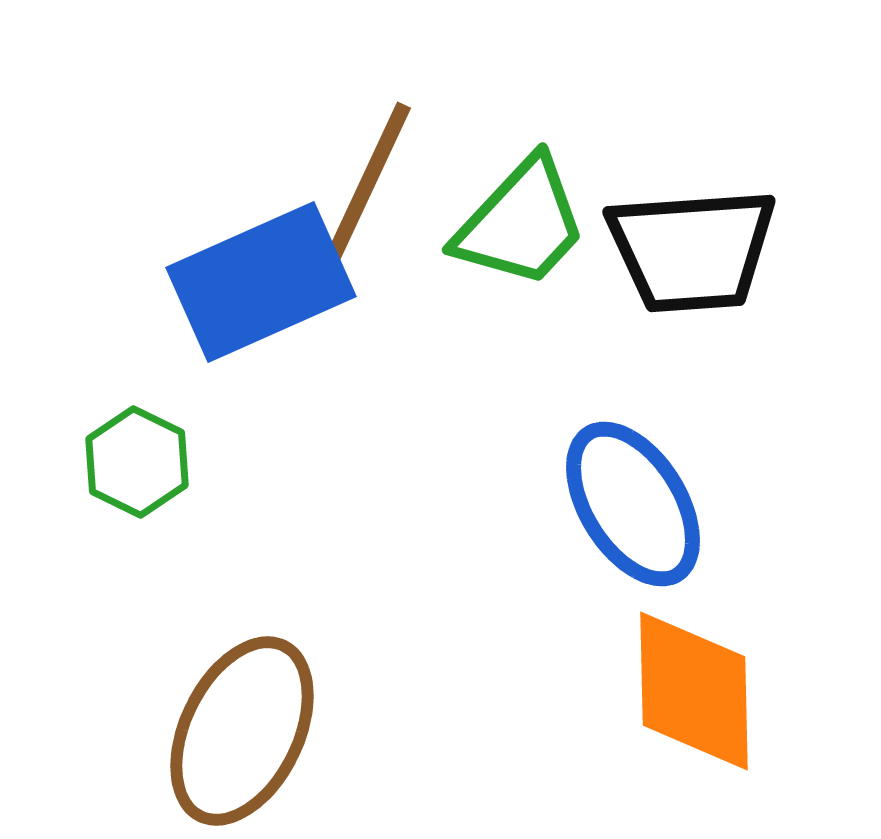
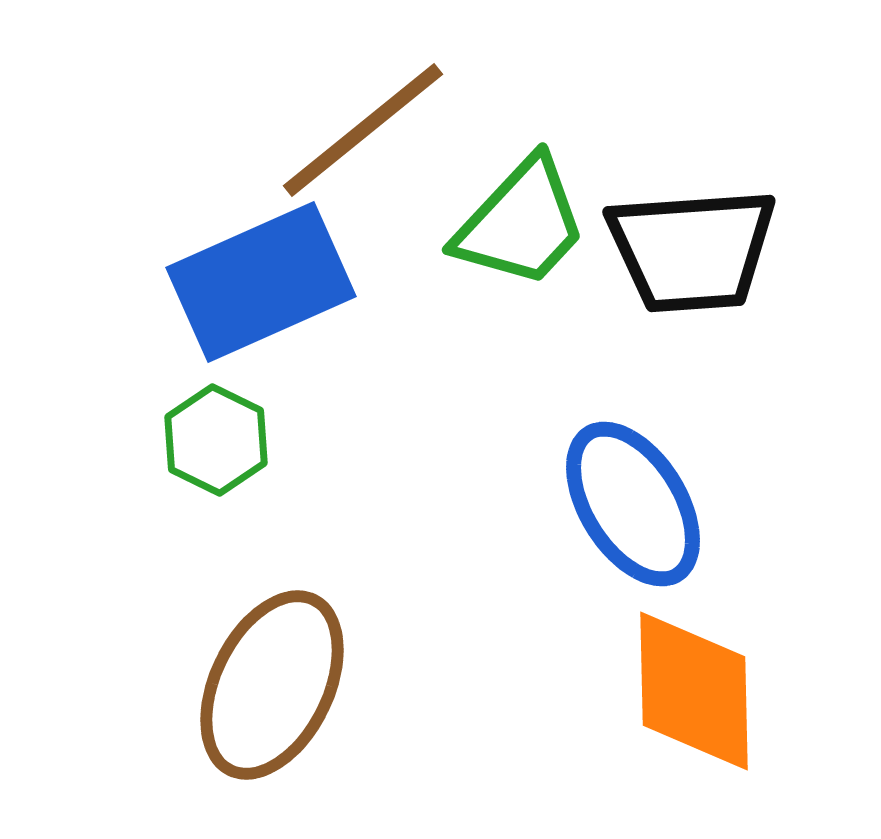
brown line: moved 63 px up; rotated 26 degrees clockwise
green hexagon: moved 79 px right, 22 px up
brown ellipse: moved 30 px right, 46 px up
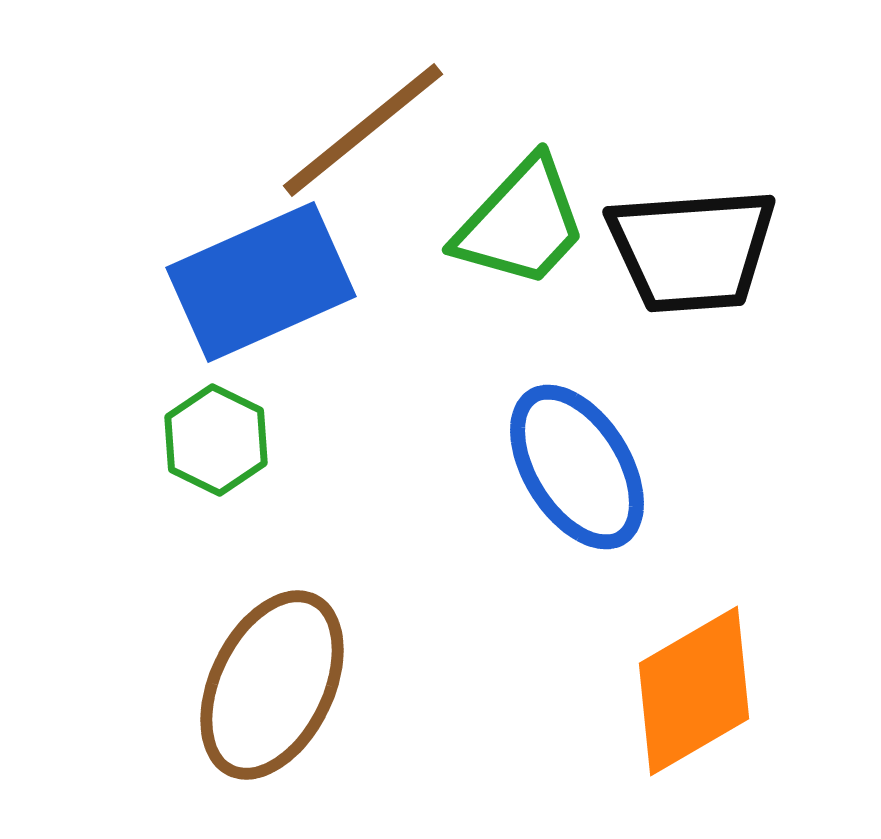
blue ellipse: moved 56 px left, 37 px up
orange diamond: rotated 61 degrees clockwise
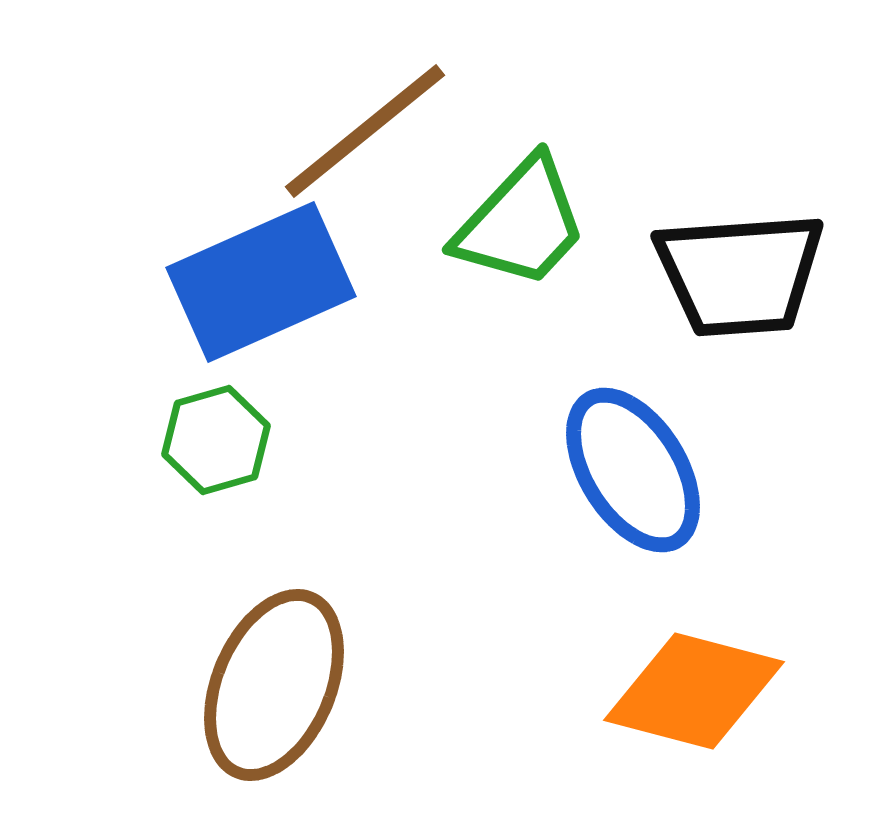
brown line: moved 2 px right, 1 px down
black trapezoid: moved 48 px right, 24 px down
green hexagon: rotated 18 degrees clockwise
blue ellipse: moved 56 px right, 3 px down
brown ellipse: moved 2 px right; rotated 3 degrees counterclockwise
orange diamond: rotated 45 degrees clockwise
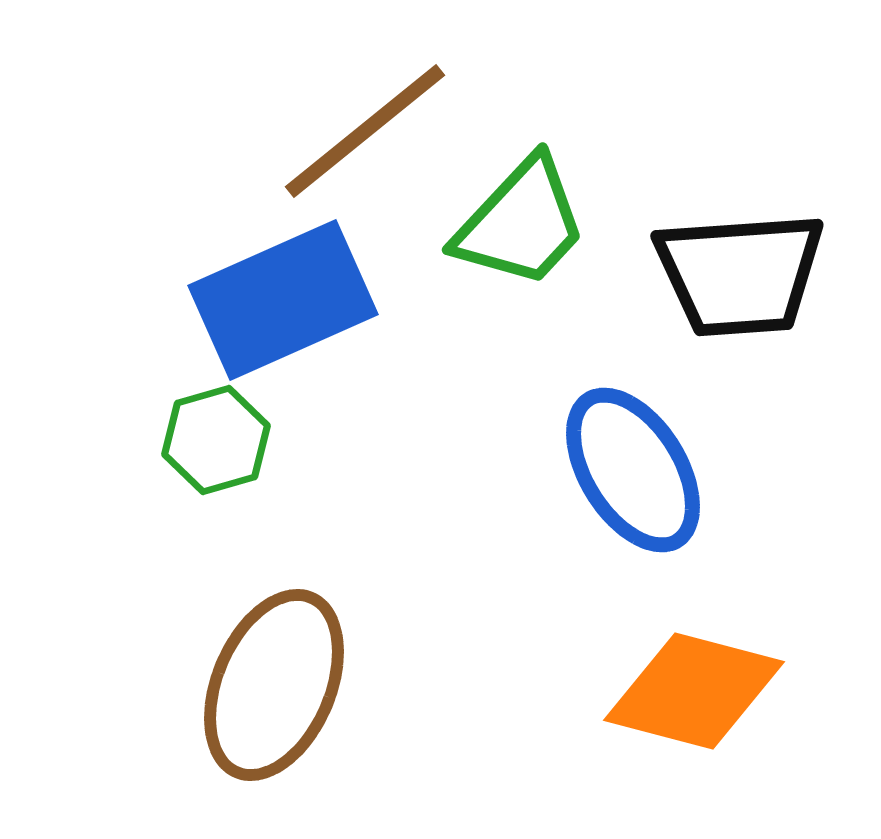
blue rectangle: moved 22 px right, 18 px down
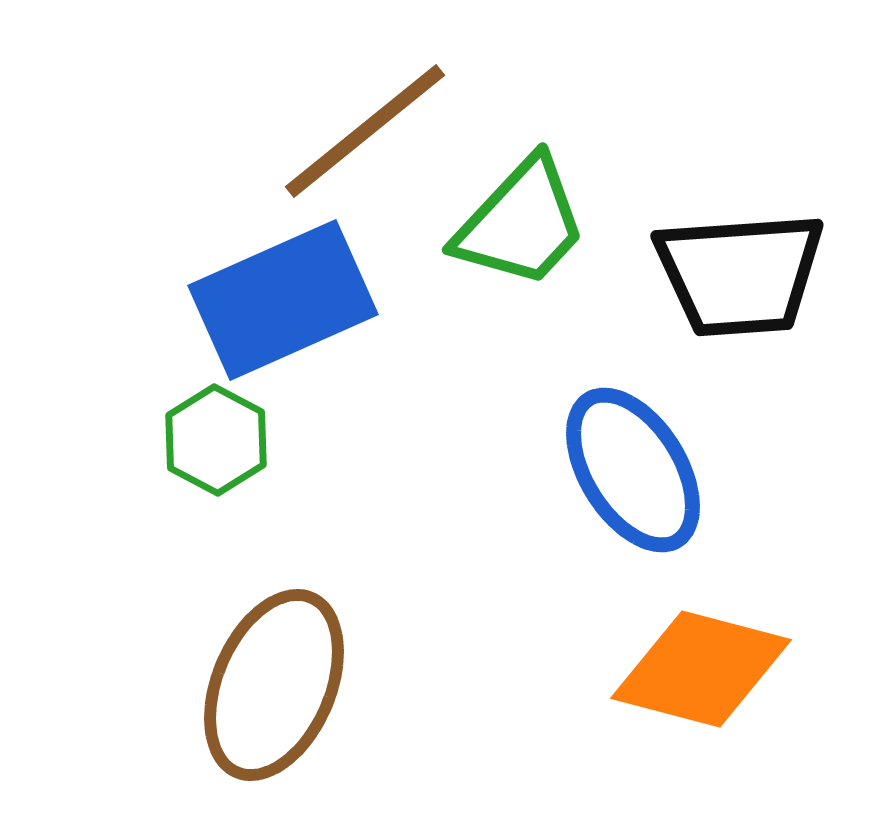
green hexagon: rotated 16 degrees counterclockwise
orange diamond: moved 7 px right, 22 px up
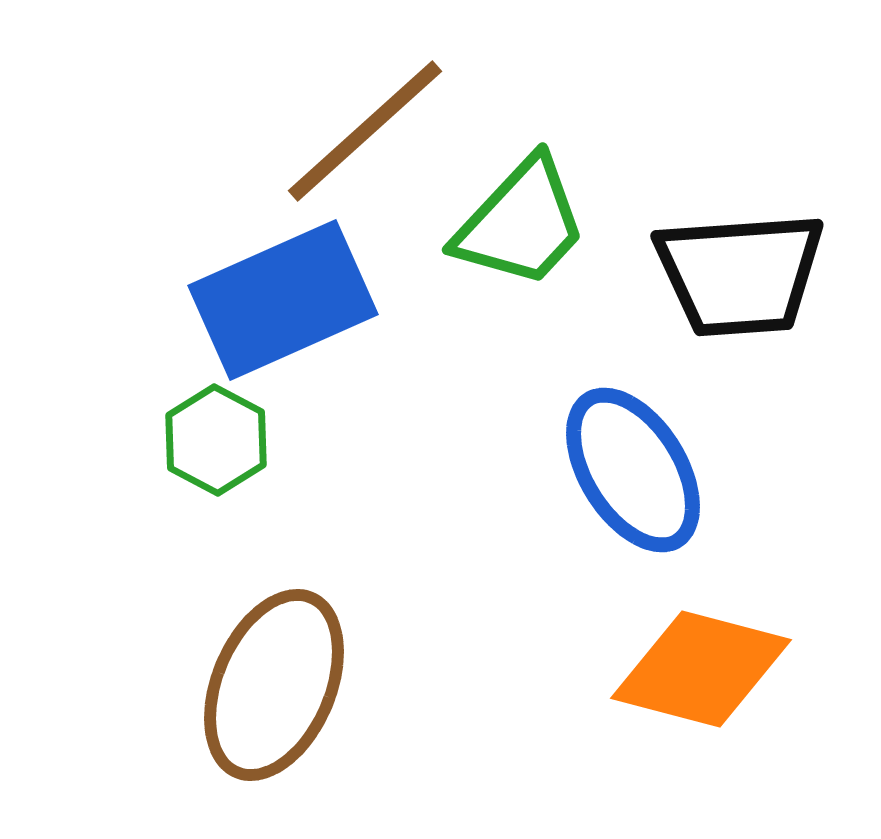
brown line: rotated 3 degrees counterclockwise
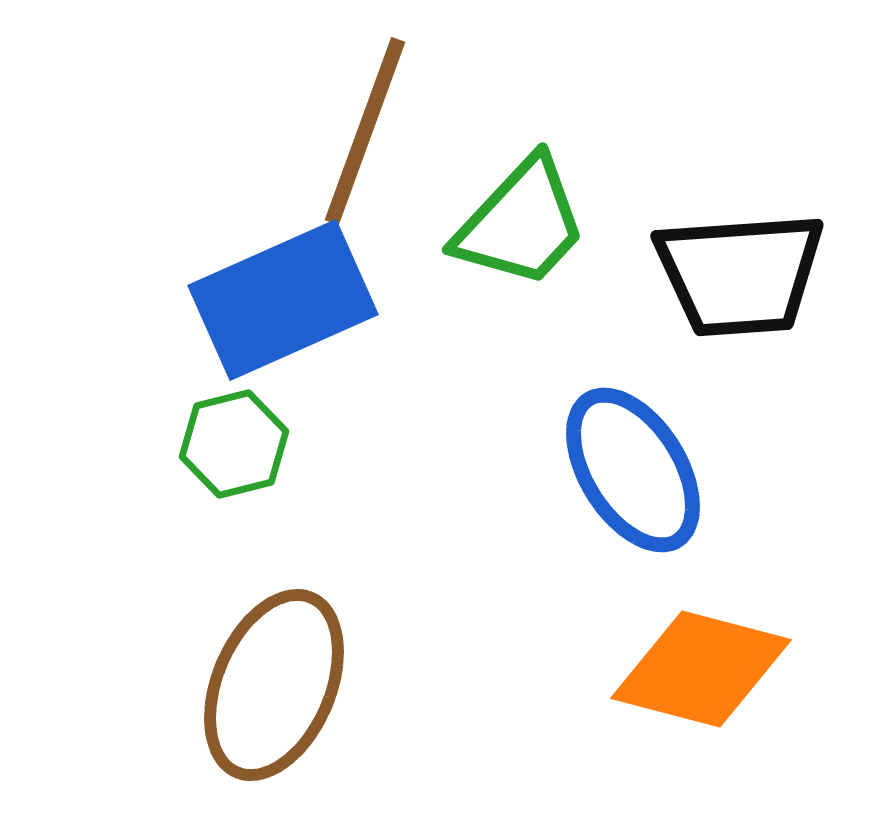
brown line: rotated 28 degrees counterclockwise
green hexagon: moved 18 px right, 4 px down; rotated 18 degrees clockwise
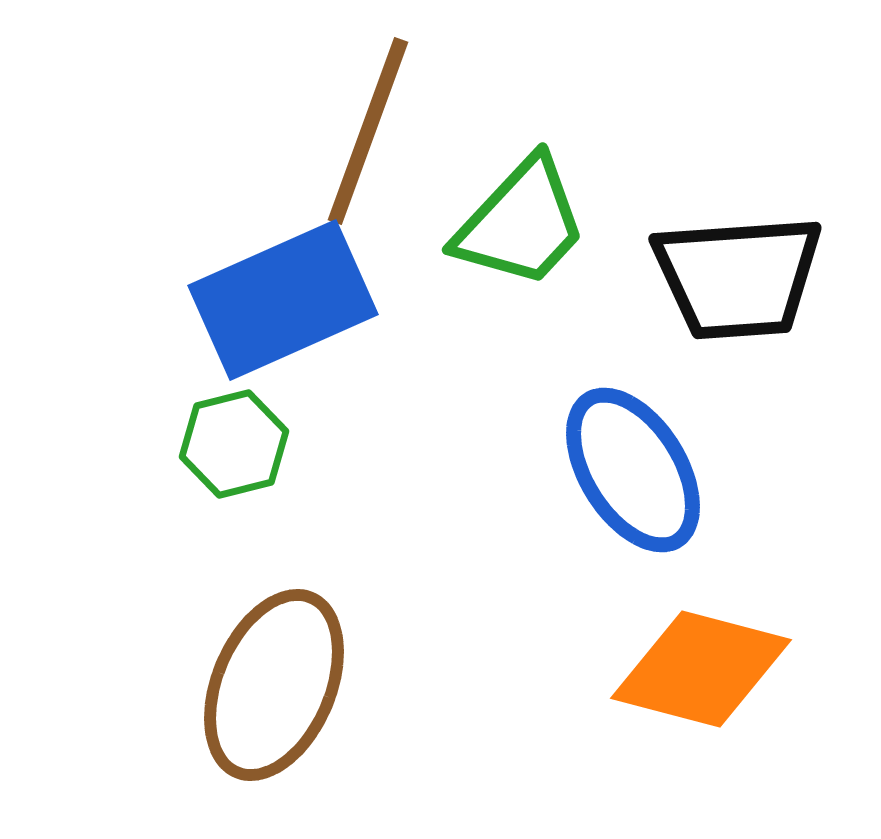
brown line: moved 3 px right
black trapezoid: moved 2 px left, 3 px down
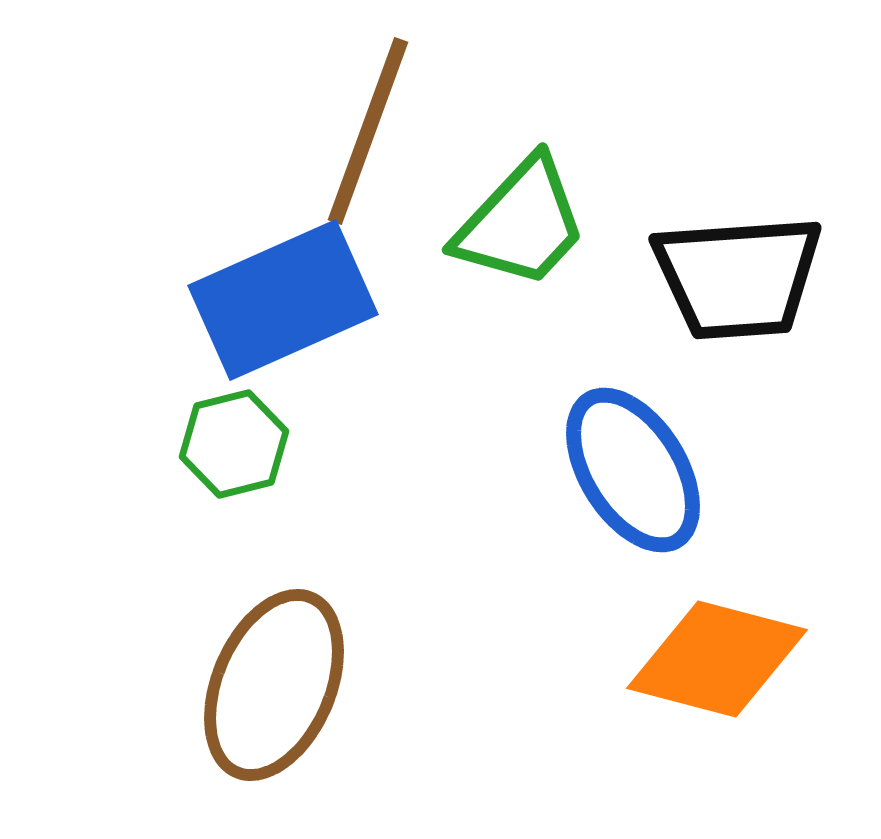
orange diamond: moved 16 px right, 10 px up
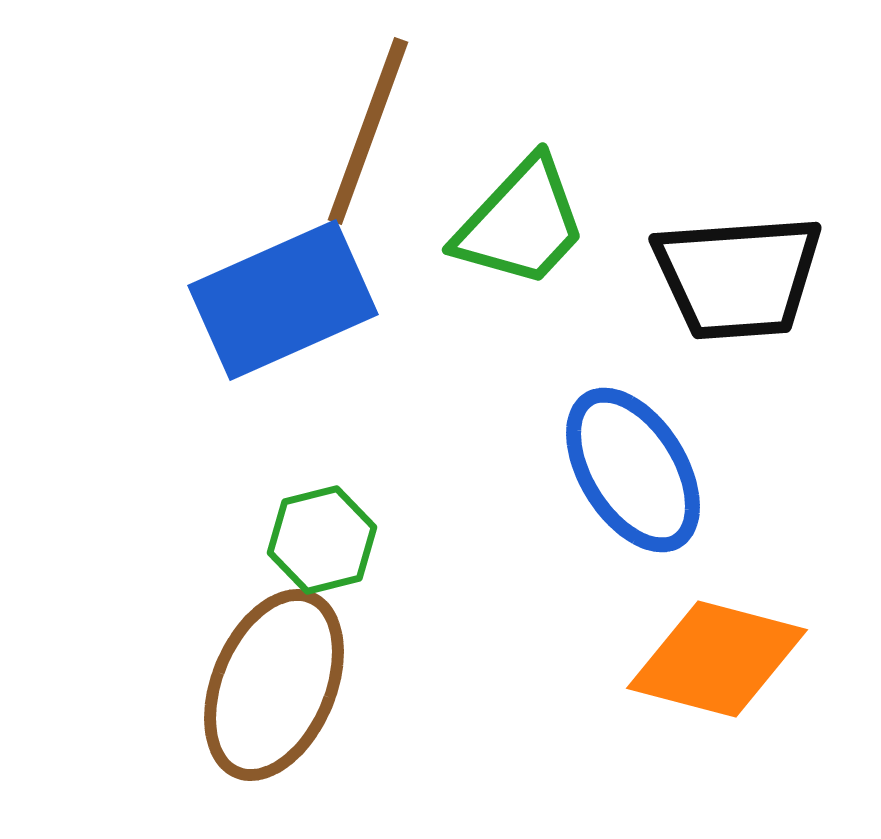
green hexagon: moved 88 px right, 96 px down
